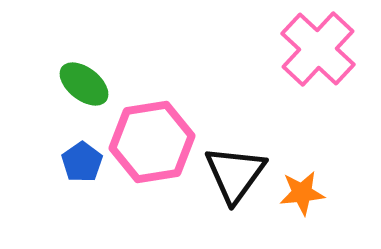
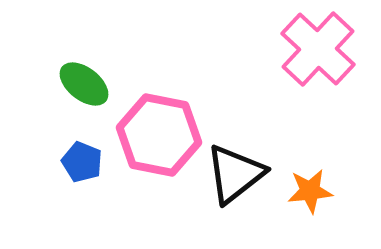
pink hexagon: moved 7 px right, 7 px up; rotated 20 degrees clockwise
blue pentagon: rotated 15 degrees counterclockwise
black triangle: rotated 16 degrees clockwise
orange star: moved 8 px right, 2 px up
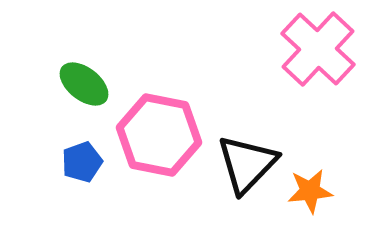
blue pentagon: rotated 30 degrees clockwise
black triangle: moved 12 px right, 10 px up; rotated 8 degrees counterclockwise
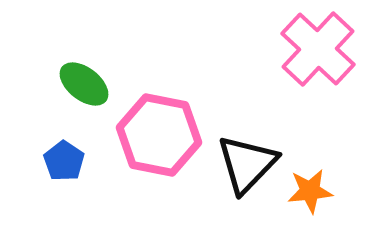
blue pentagon: moved 18 px left, 1 px up; rotated 18 degrees counterclockwise
